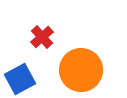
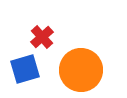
blue square: moved 5 px right, 10 px up; rotated 12 degrees clockwise
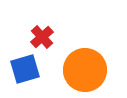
orange circle: moved 4 px right
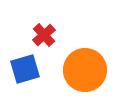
red cross: moved 2 px right, 2 px up
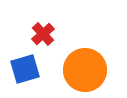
red cross: moved 1 px left, 1 px up
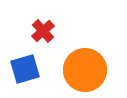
red cross: moved 3 px up
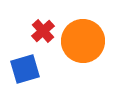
orange circle: moved 2 px left, 29 px up
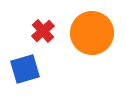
orange circle: moved 9 px right, 8 px up
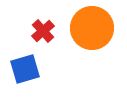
orange circle: moved 5 px up
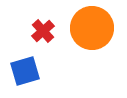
blue square: moved 2 px down
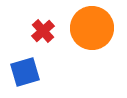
blue square: moved 1 px down
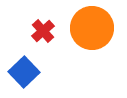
blue square: moved 1 px left; rotated 28 degrees counterclockwise
